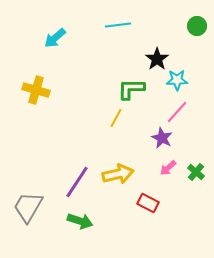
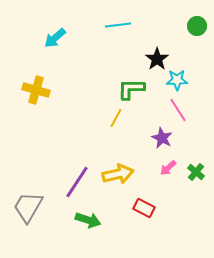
pink line: moved 1 px right, 2 px up; rotated 75 degrees counterclockwise
red rectangle: moved 4 px left, 5 px down
green arrow: moved 8 px right, 1 px up
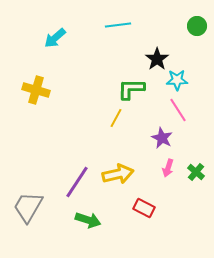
pink arrow: rotated 30 degrees counterclockwise
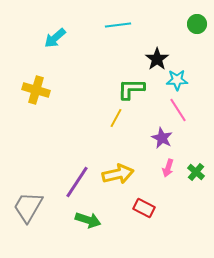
green circle: moved 2 px up
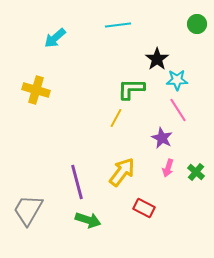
yellow arrow: moved 4 px right, 2 px up; rotated 40 degrees counterclockwise
purple line: rotated 48 degrees counterclockwise
gray trapezoid: moved 3 px down
